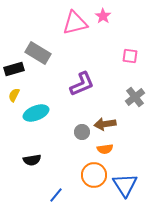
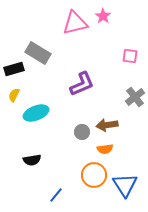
brown arrow: moved 2 px right, 1 px down
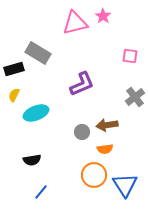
blue line: moved 15 px left, 3 px up
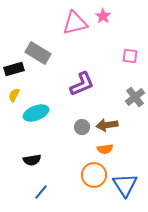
gray circle: moved 5 px up
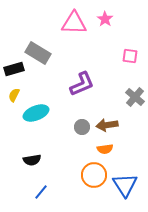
pink star: moved 2 px right, 3 px down
pink triangle: moved 1 px left; rotated 16 degrees clockwise
gray cross: rotated 12 degrees counterclockwise
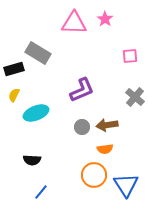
pink square: rotated 14 degrees counterclockwise
purple L-shape: moved 6 px down
black semicircle: rotated 12 degrees clockwise
blue triangle: moved 1 px right
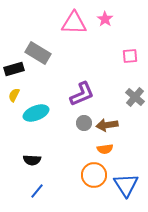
purple L-shape: moved 4 px down
gray circle: moved 2 px right, 4 px up
blue line: moved 4 px left, 1 px up
